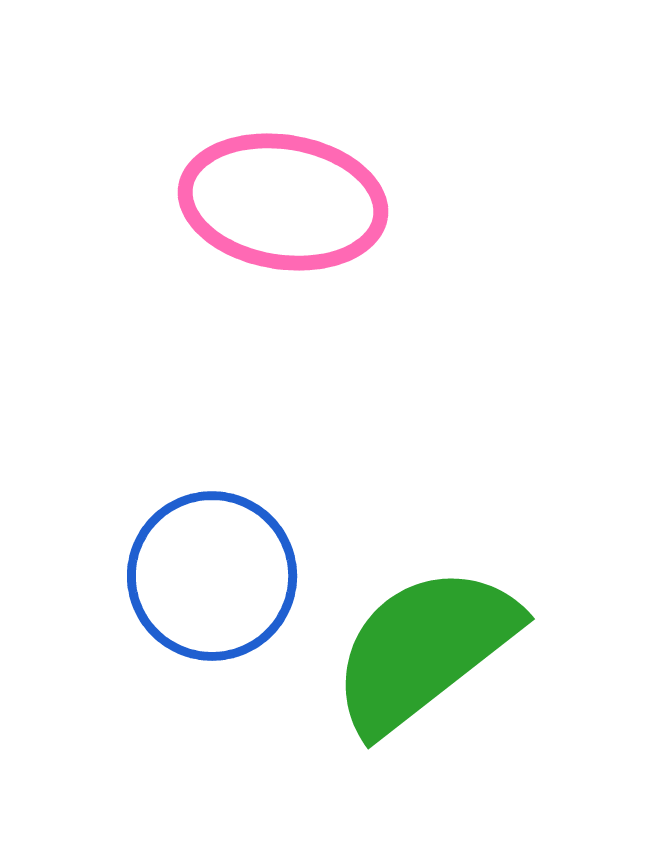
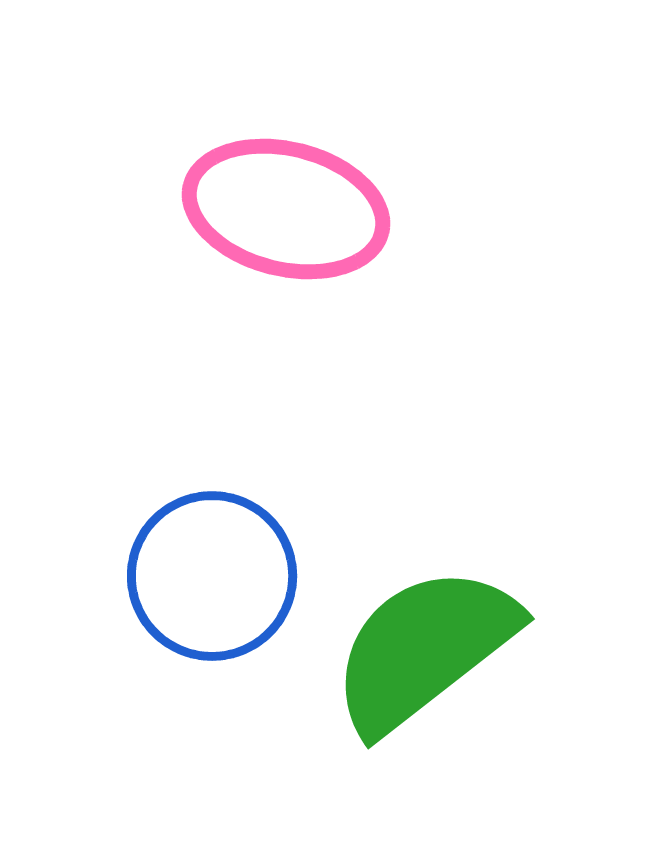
pink ellipse: moved 3 px right, 7 px down; rotated 5 degrees clockwise
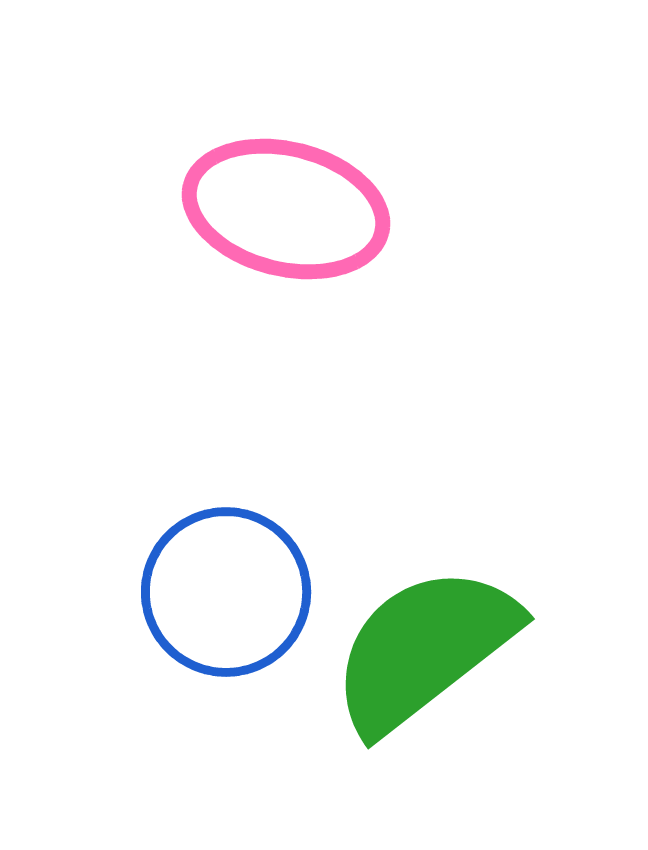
blue circle: moved 14 px right, 16 px down
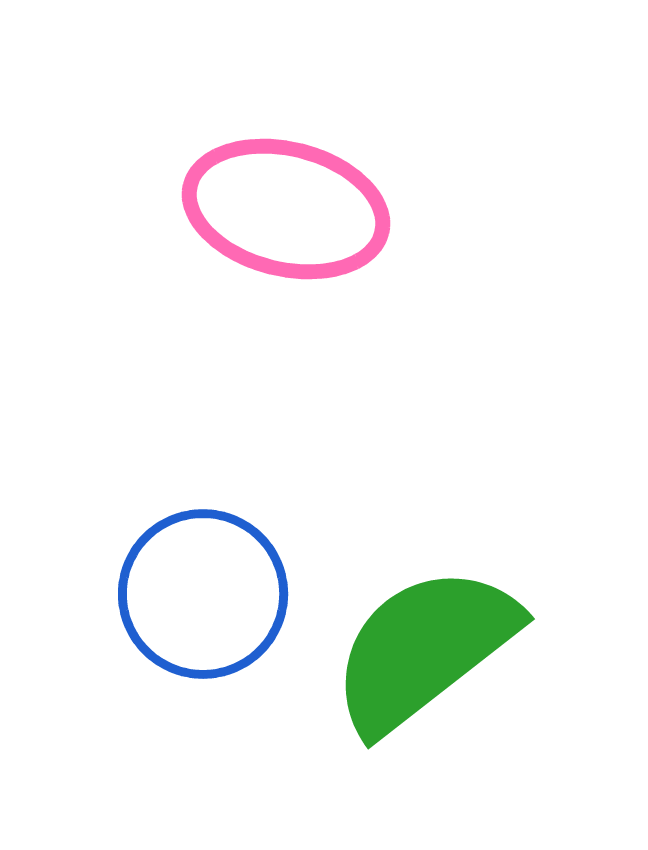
blue circle: moved 23 px left, 2 px down
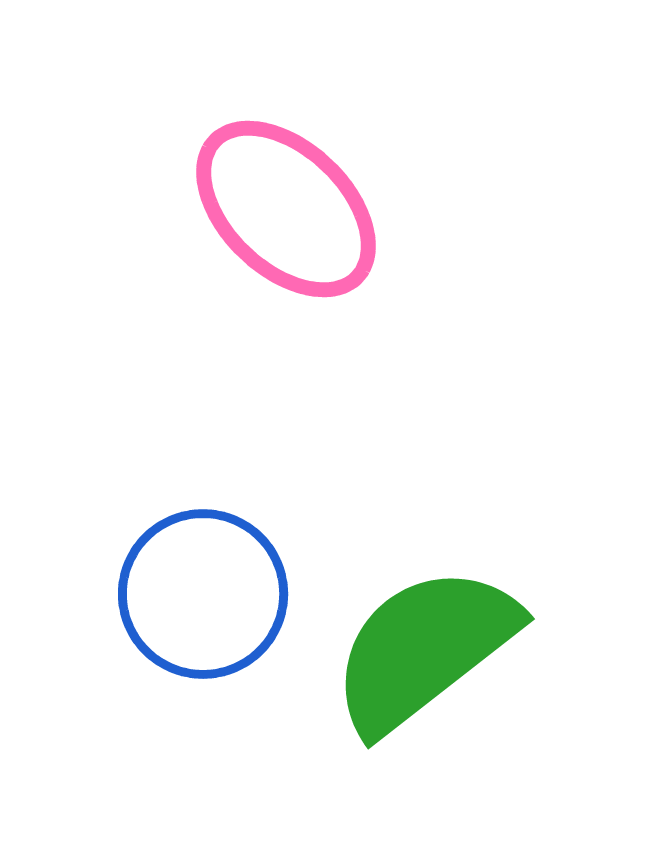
pink ellipse: rotated 30 degrees clockwise
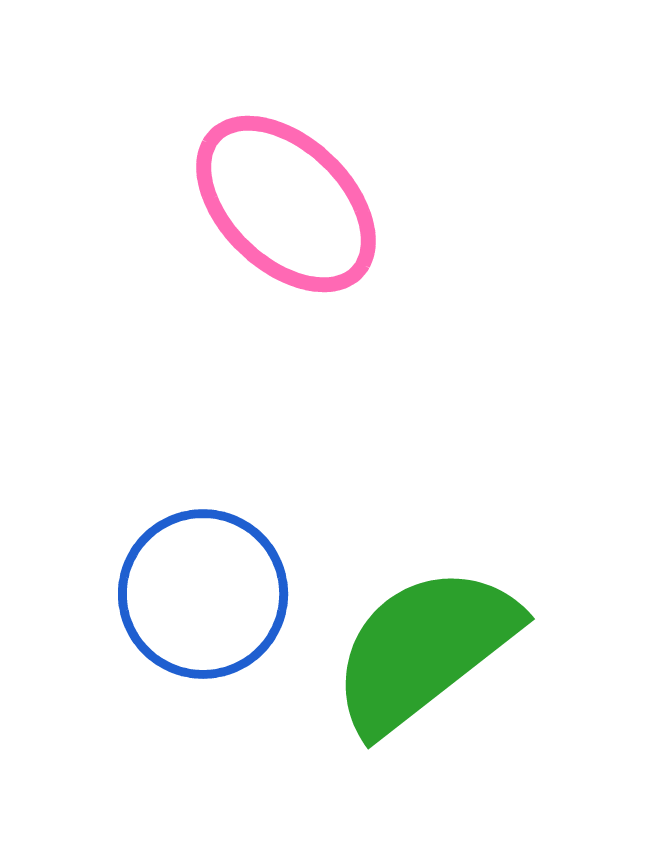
pink ellipse: moved 5 px up
